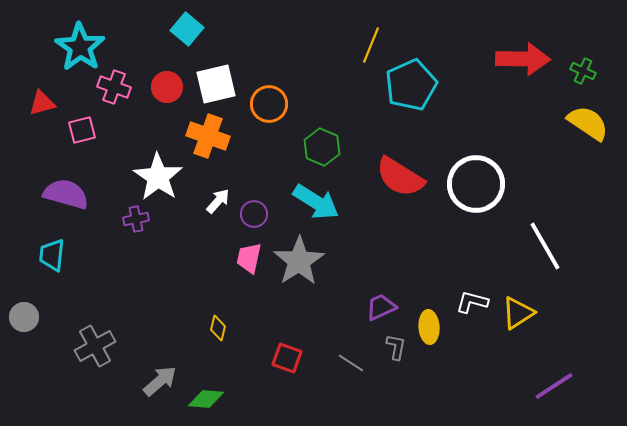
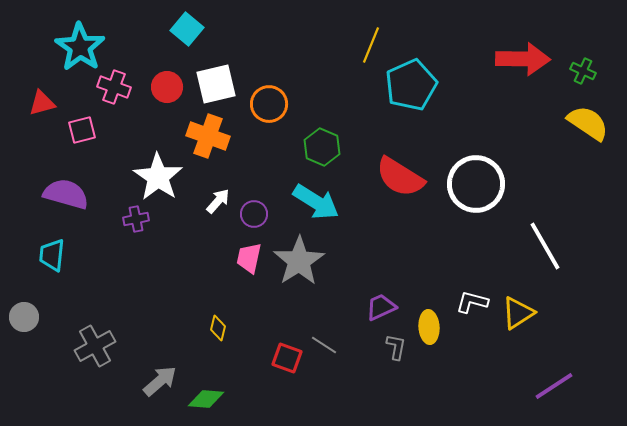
gray line: moved 27 px left, 18 px up
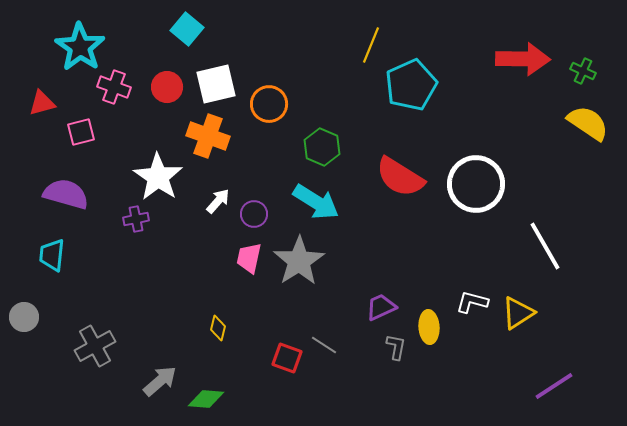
pink square: moved 1 px left, 2 px down
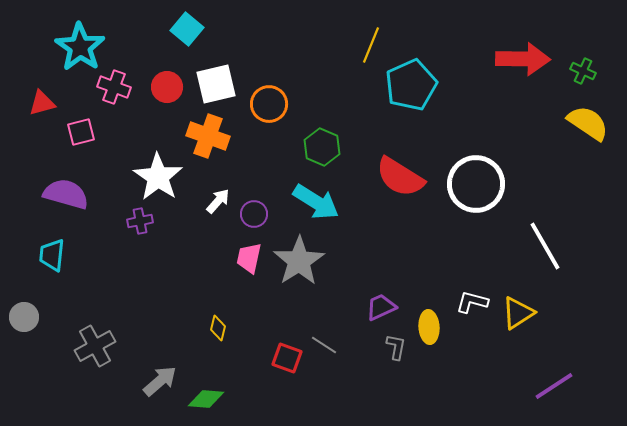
purple cross: moved 4 px right, 2 px down
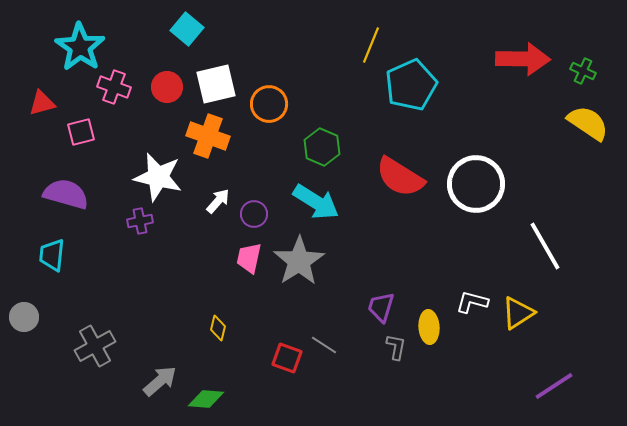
white star: rotated 21 degrees counterclockwise
purple trapezoid: rotated 48 degrees counterclockwise
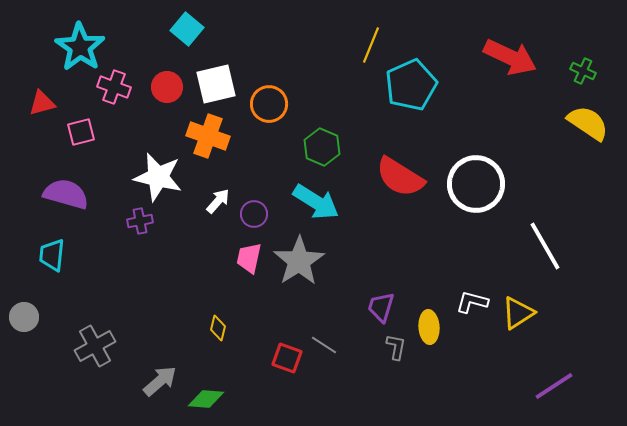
red arrow: moved 13 px left, 2 px up; rotated 24 degrees clockwise
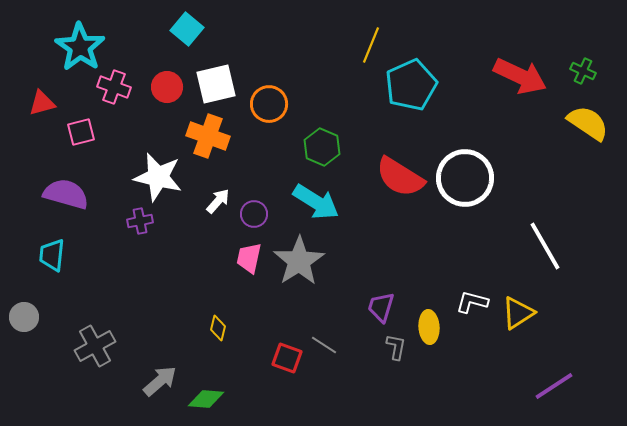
red arrow: moved 10 px right, 19 px down
white circle: moved 11 px left, 6 px up
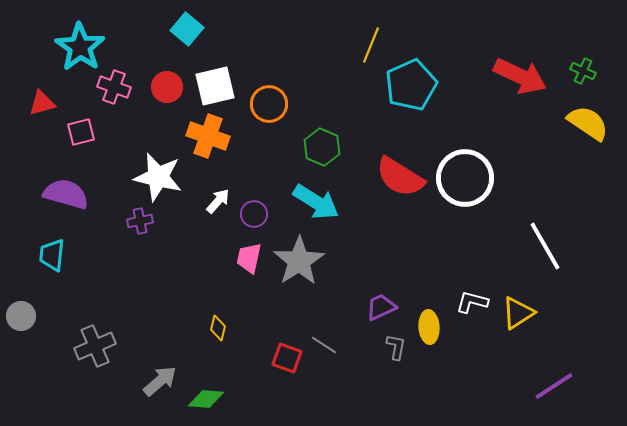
white square: moved 1 px left, 2 px down
purple trapezoid: rotated 48 degrees clockwise
gray circle: moved 3 px left, 1 px up
gray cross: rotated 6 degrees clockwise
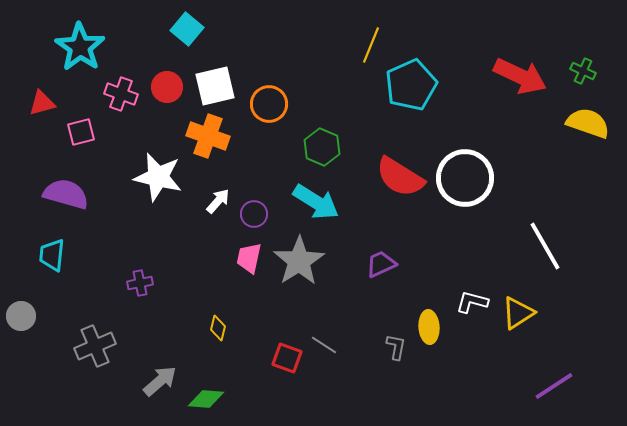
pink cross: moved 7 px right, 7 px down
yellow semicircle: rotated 15 degrees counterclockwise
purple cross: moved 62 px down
purple trapezoid: moved 43 px up
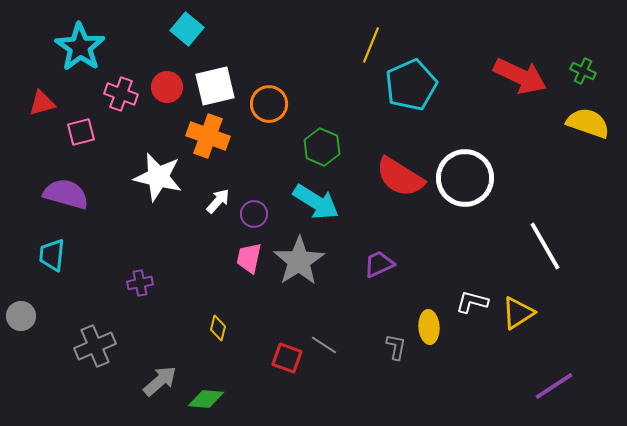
purple trapezoid: moved 2 px left
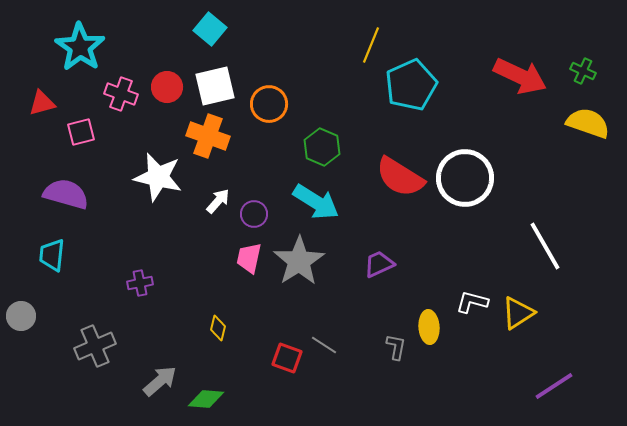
cyan square: moved 23 px right
